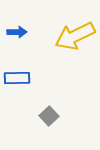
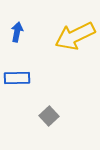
blue arrow: rotated 78 degrees counterclockwise
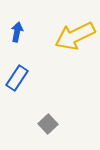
blue rectangle: rotated 55 degrees counterclockwise
gray square: moved 1 px left, 8 px down
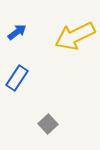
blue arrow: rotated 42 degrees clockwise
